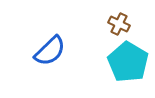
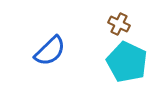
cyan pentagon: moved 1 px left; rotated 6 degrees counterclockwise
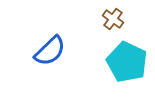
brown cross: moved 6 px left, 5 px up; rotated 10 degrees clockwise
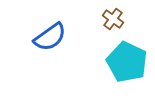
blue semicircle: moved 14 px up; rotated 8 degrees clockwise
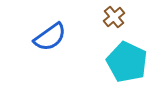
brown cross: moved 1 px right, 2 px up; rotated 15 degrees clockwise
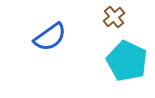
cyan pentagon: moved 1 px up
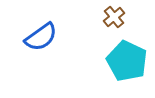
blue semicircle: moved 9 px left
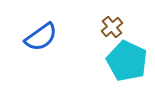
brown cross: moved 2 px left, 10 px down
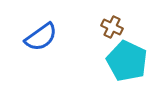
brown cross: rotated 25 degrees counterclockwise
